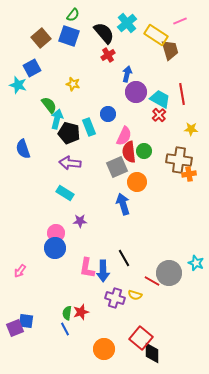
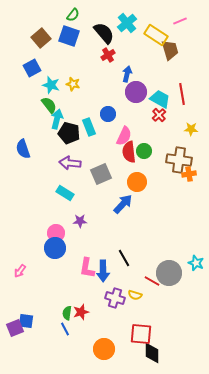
cyan star at (18, 85): moved 33 px right
gray square at (117, 167): moved 16 px left, 7 px down
blue arrow at (123, 204): rotated 60 degrees clockwise
red square at (141, 338): moved 4 px up; rotated 35 degrees counterclockwise
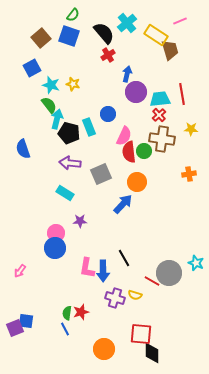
cyan trapezoid at (160, 99): rotated 35 degrees counterclockwise
brown cross at (179, 160): moved 17 px left, 21 px up
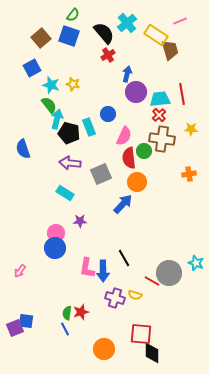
red semicircle at (129, 152): moved 6 px down
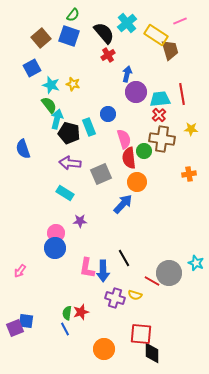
pink semicircle at (124, 136): moved 3 px down; rotated 42 degrees counterclockwise
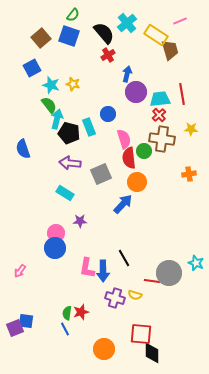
red line at (152, 281): rotated 21 degrees counterclockwise
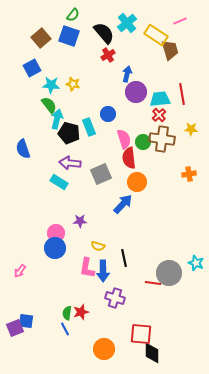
cyan star at (51, 85): rotated 12 degrees counterclockwise
green circle at (144, 151): moved 1 px left, 9 px up
cyan rectangle at (65, 193): moved 6 px left, 11 px up
black line at (124, 258): rotated 18 degrees clockwise
red line at (152, 281): moved 1 px right, 2 px down
yellow semicircle at (135, 295): moved 37 px left, 49 px up
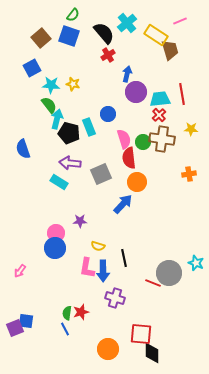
red line at (153, 283): rotated 14 degrees clockwise
orange circle at (104, 349): moved 4 px right
